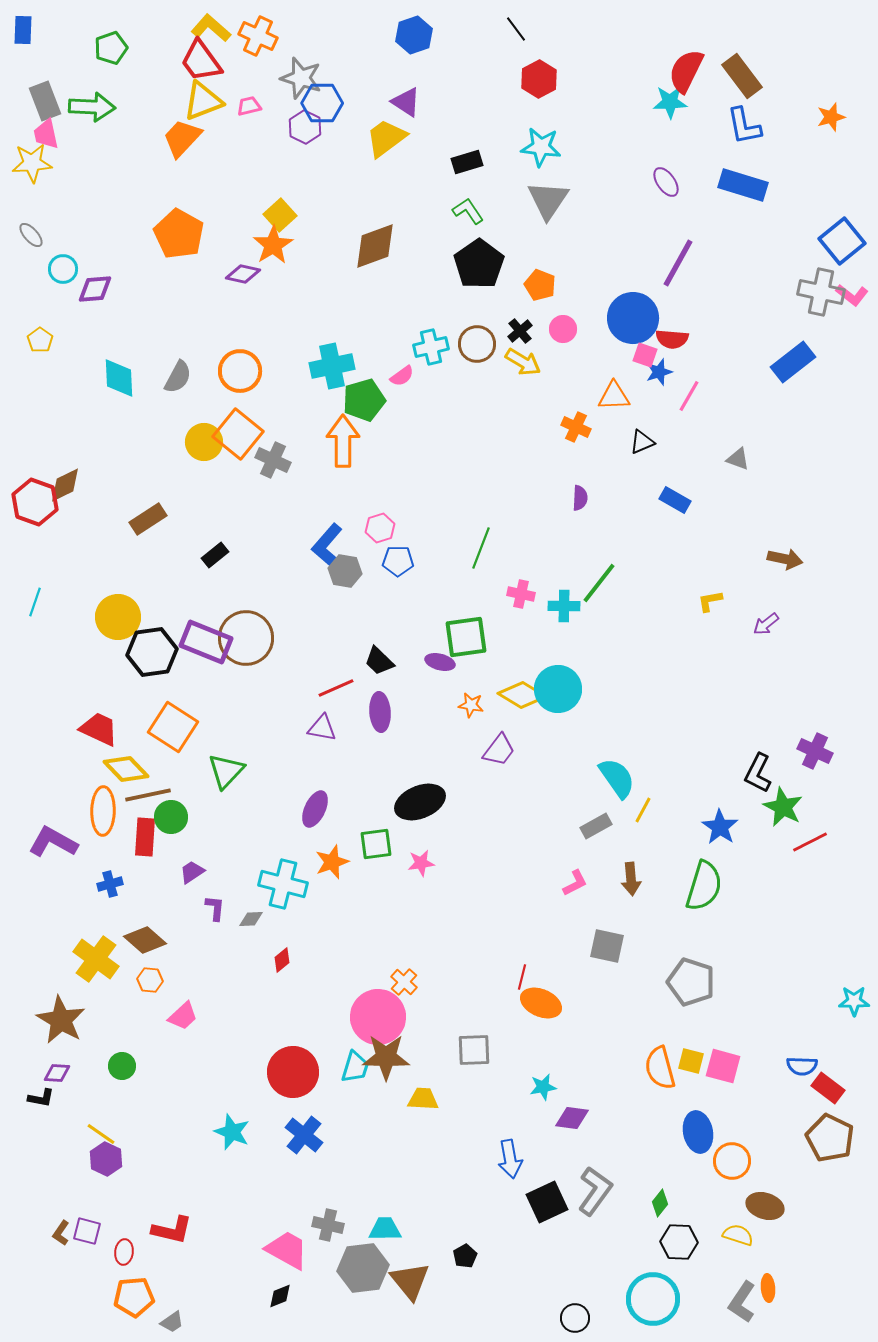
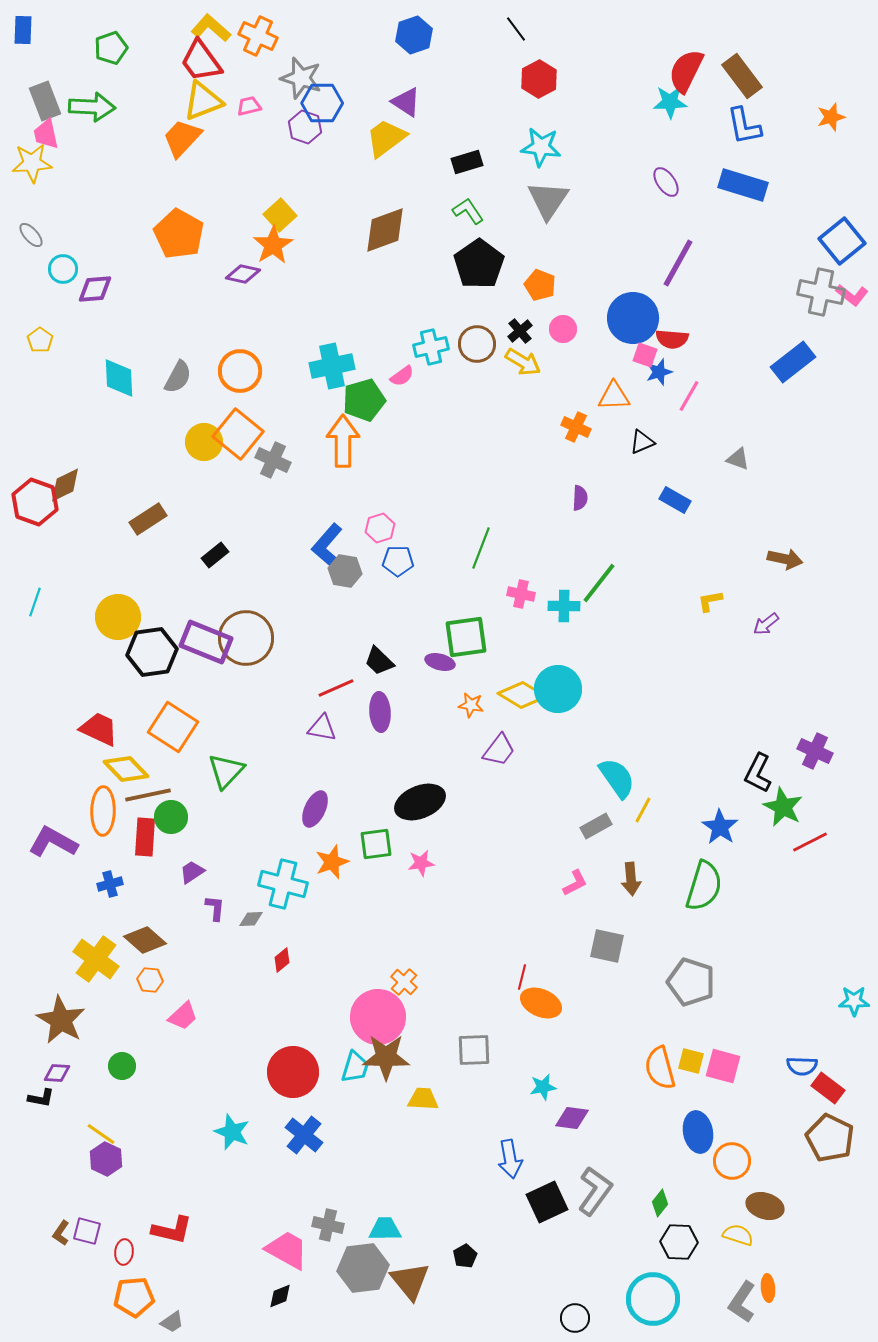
purple hexagon at (305, 127): rotated 8 degrees counterclockwise
brown diamond at (375, 246): moved 10 px right, 16 px up
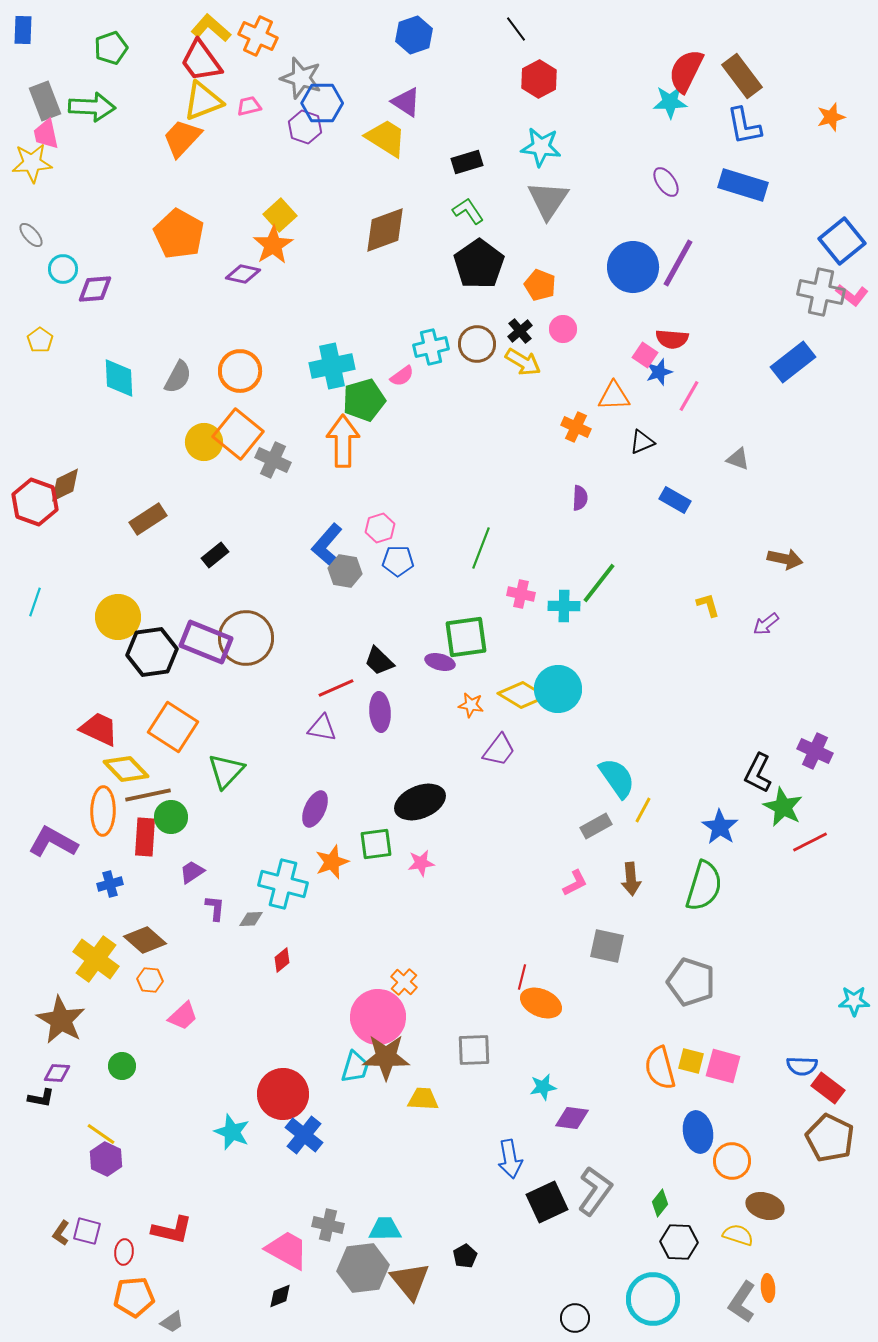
yellow trapezoid at (386, 138): rotated 69 degrees clockwise
blue circle at (633, 318): moved 51 px up
pink square at (645, 355): rotated 15 degrees clockwise
yellow L-shape at (710, 601): moved 2 px left, 4 px down; rotated 84 degrees clockwise
red circle at (293, 1072): moved 10 px left, 22 px down
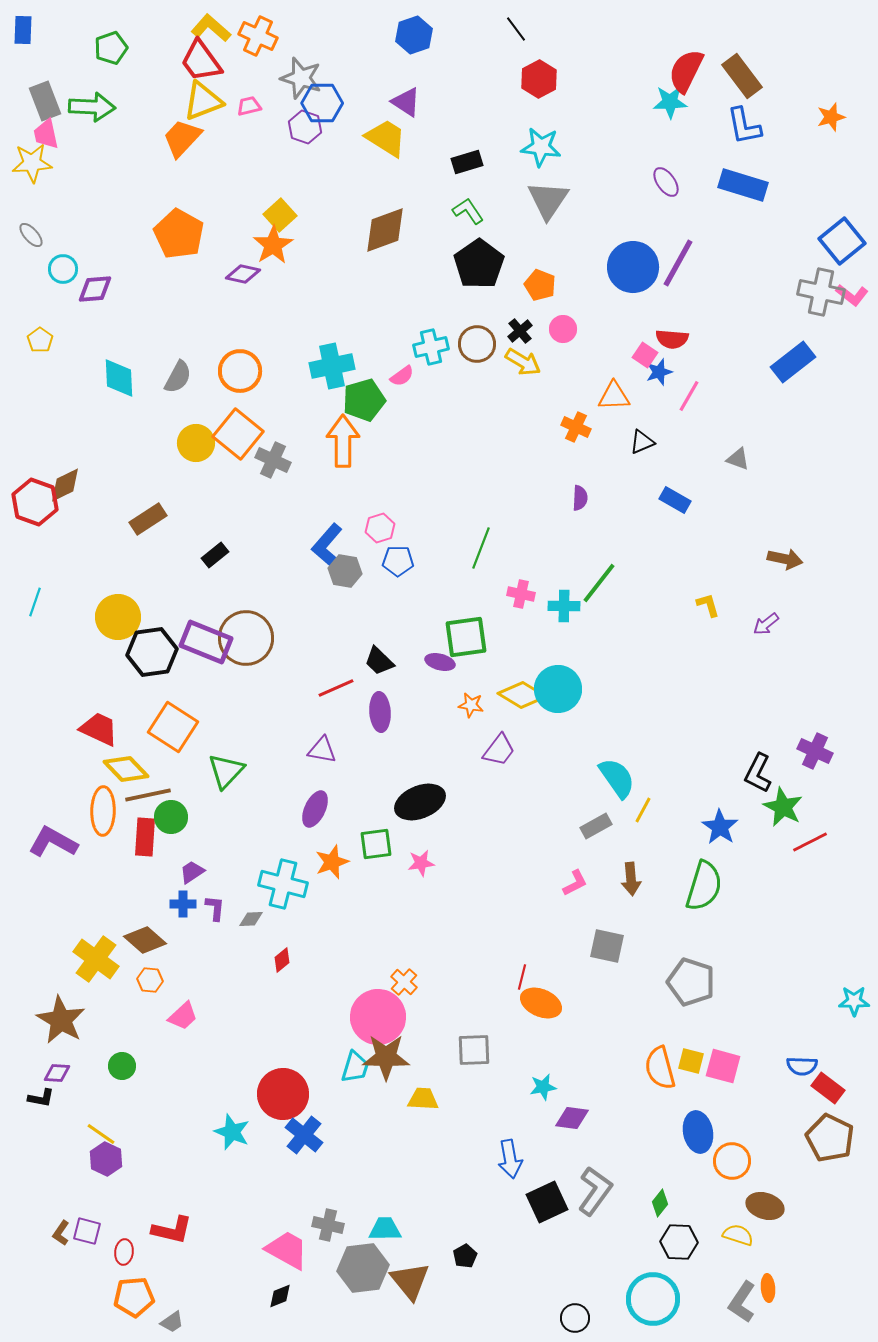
yellow circle at (204, 442): moved 8 px left, 1 px down
purple triangle at (322, 728): moved 22 px down
blue cross at (110, 884): moved 73 px right, 20 px down; rotated 15 degrees clockwise
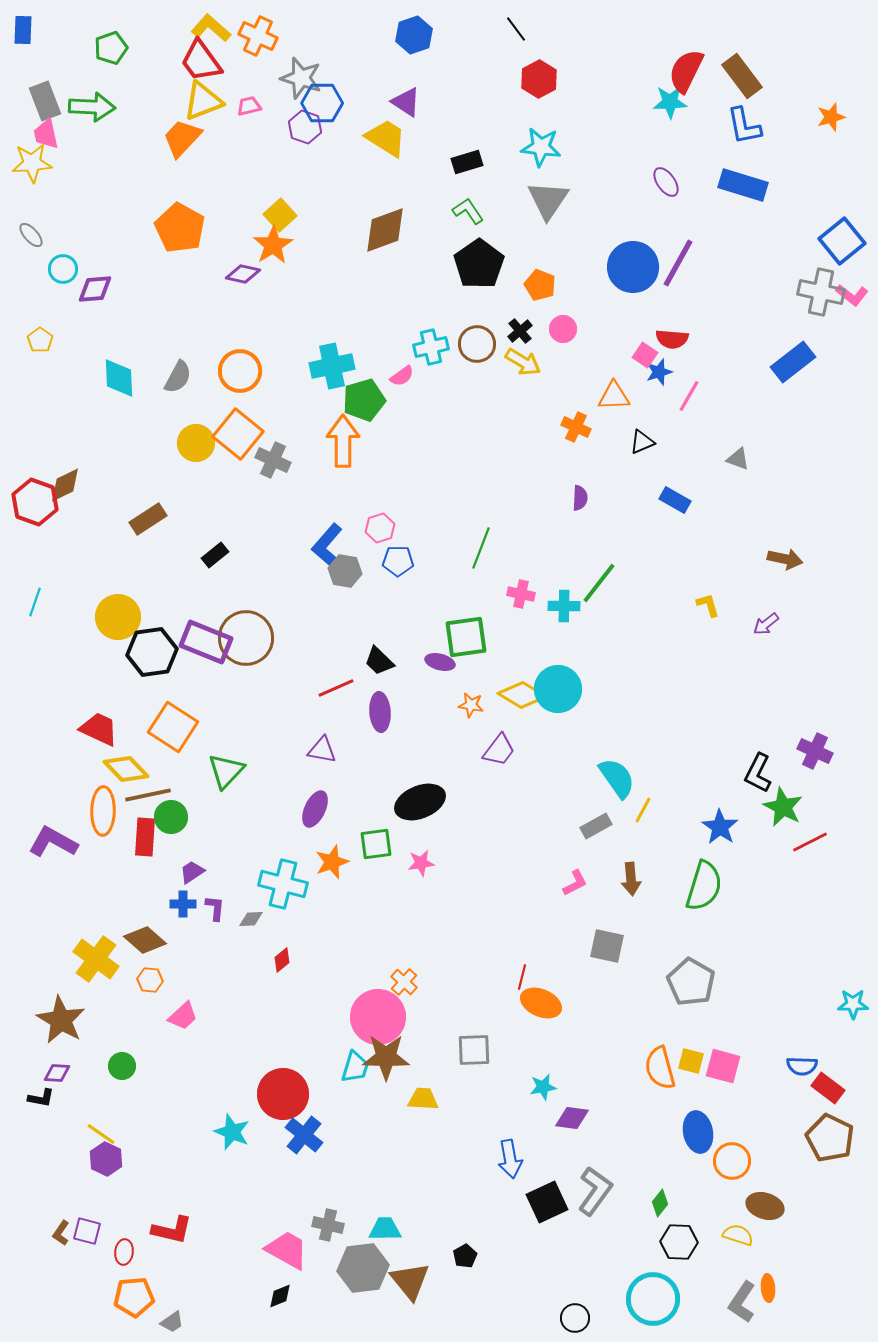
orange pentagon at (179, 234): moved 1 px right, 6 px up
gray pentagon at (691, 982): rotated 12 degrees clockwise
cyan star at (854, 1001): moved 1 px left, 3 px down
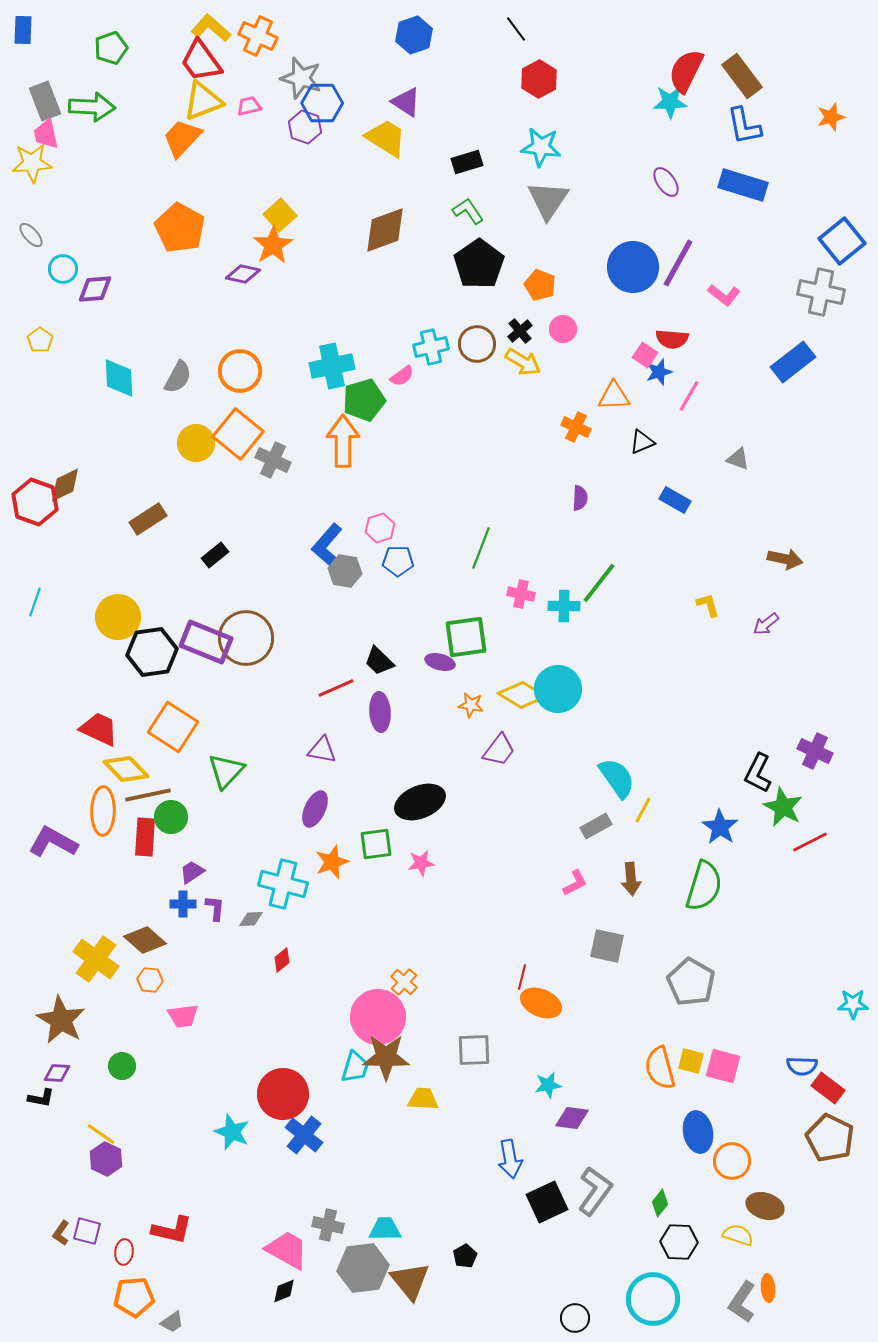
pink L-shape at (852, 295): moved 128 px left
pink trapezoid at (183, 1016): rotated 36 degrees clockwise
cyan star at (543, 1087): moved 5 px right, 2 px up
black diamond at (280, 1296): moved 4 px right, 5 px up
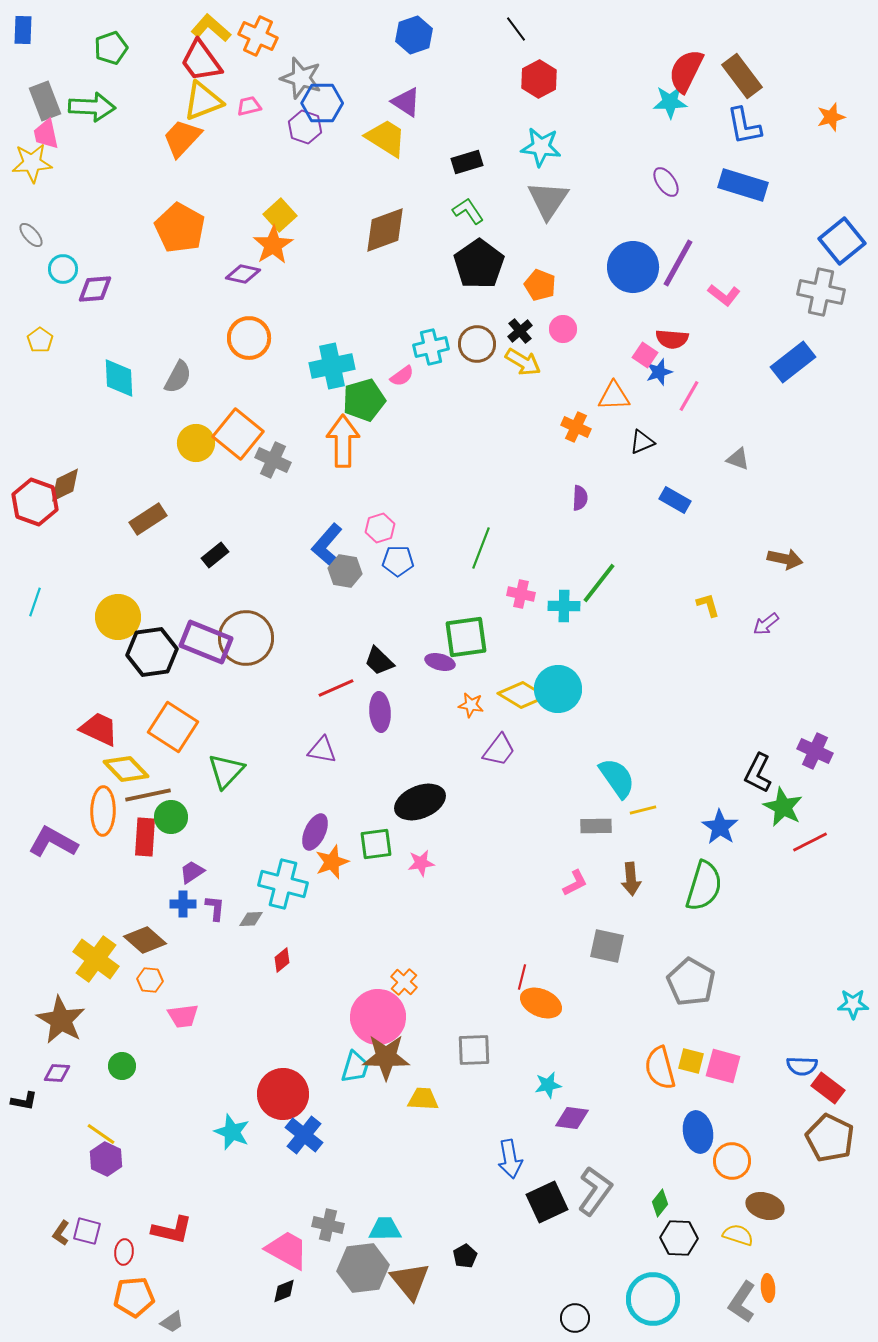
orange circle at (240, 371): moved 9 px right, 33 px up
purple ellipse at (315, 809): moved 23 px down
yellow line at (643, 810): rotated 48 degrees clockwise
gray rectangle at (596, 826): rotated 28 degrees clockwise
black L-shape at (41, 1098): moved 17 px left, 3 px down
black hexagon at (679, 1242): moved 4 px up
